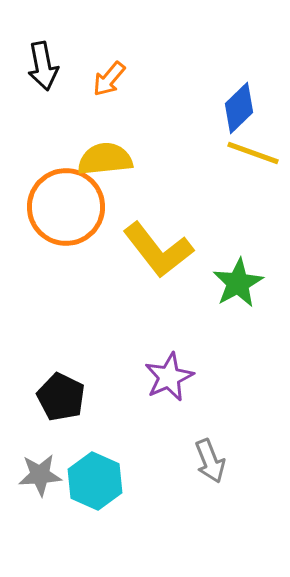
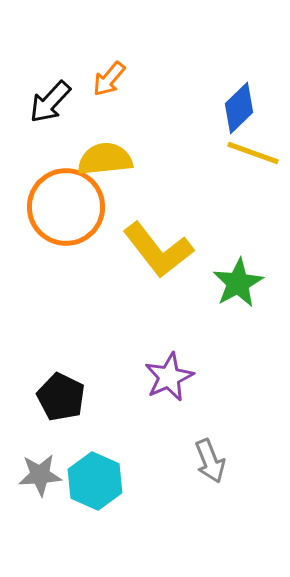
black arrow: moved 7 px right, 36 px down; rotated 54 degrees clockwise
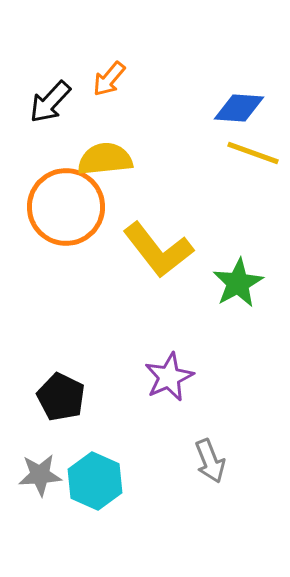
blue diamond: rotated 48 degrees clockwise
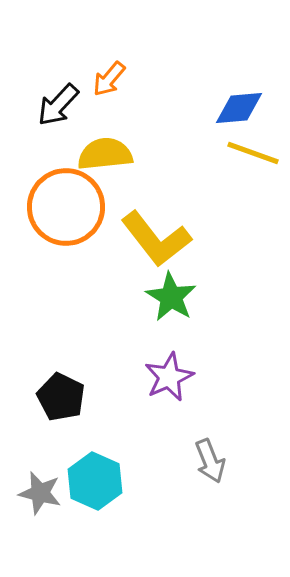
black arrow: moved 8 px right, 3 px down
blue diamond: rotated 9 degrees counterclockwise
yellow semicircle: moved 5 px up
yellow L-shape: moved 2 px left, 11 px up
green star: moved 67 px left, 14 px down; rotated 12 degrees counterclockwise
gray star: moved 18 px down; rotated 18 degrees clockwise
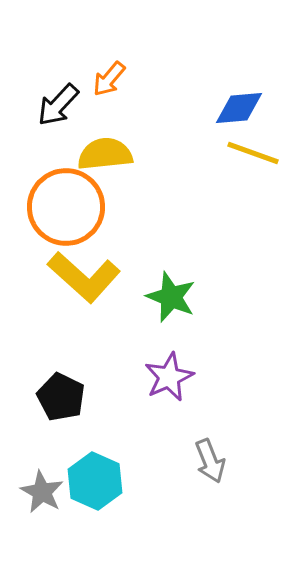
yellow L-shape: moved 72 px left, 38 px down; rotated 10 degrees counterclockwise
green star: rotated 9 degrees counterclockwise
gray star: moved 2 px right, 1 px up; rotated 15 degrees clockwise
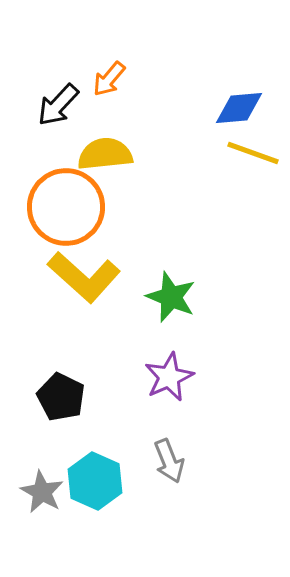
gray arrow: moved 41 px left
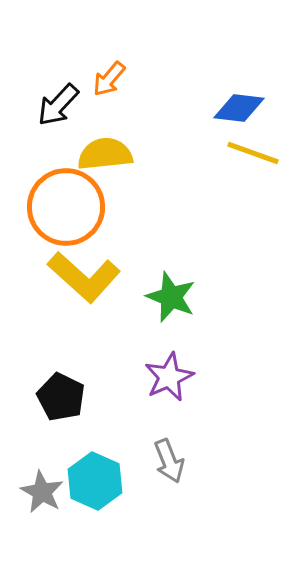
blue diamond: rotated 12 degrees clockwise
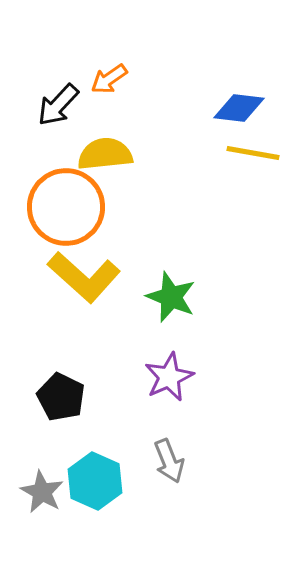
orange arrow: rotated 15 degrees clockwise
yellow line: rotated 10 degrees counterclockwise
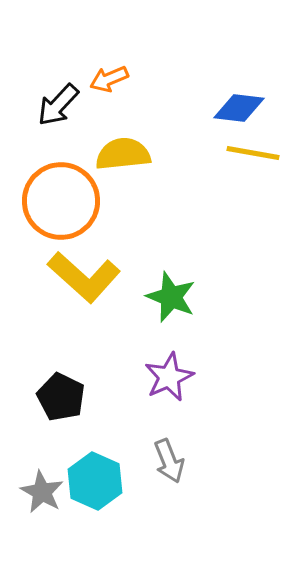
orange arrow: rotated 12 degrees clockwise
yellow semicircle: moved 18 px right
orange circle: moved 5 px left, 6 px up
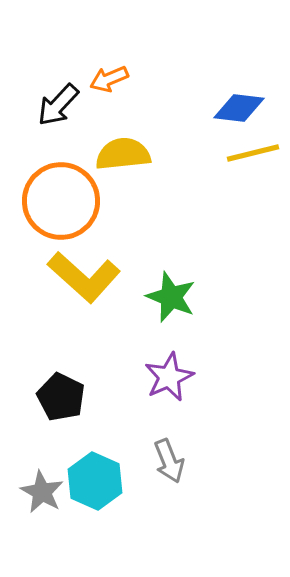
yellow line: rotated 24 degrees counterclockwise
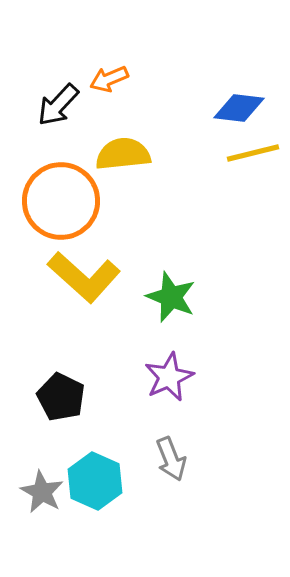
gray arrow: moved 2 px right, 2 px up
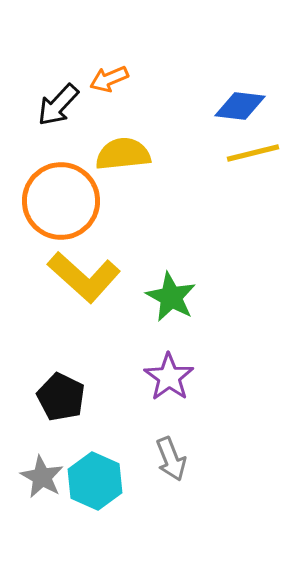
blue diamond: moved 1 px right, 2 px up
green star: rotated 6 degrees clockwise
purple star: rotated 12 degrees counterclockwise
gray star: moved 15 px up
